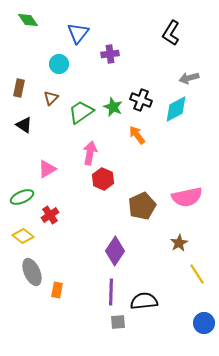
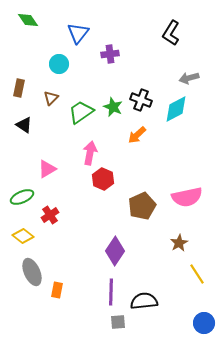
orange arrow: rotated 96 degrees counterclockwise
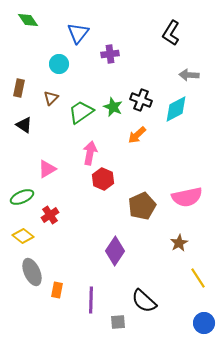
gray arrow: moved 3 px up; rotated 18 degrees clockwise
yellow line: moved 1 px right, 4 px down
purple line: moved 20 px left, 8 px down
black semicircle: rotated 132 degrees counterclockwise
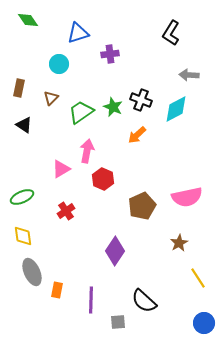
blue triangle: rotated 35 degrees clockwise
pink arrow: moved 3 px left, 2 px up
pink triangle: moved 14 px right
red cross: moved 16 px right, 4 px up
yellow diamond: rotated 45 degrees clockwise
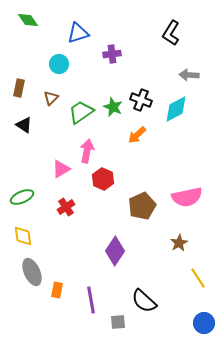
purple cross: moved 2 px right
red cross: moved 4 px up
purple line: rotated 12 degrees counterclockwise
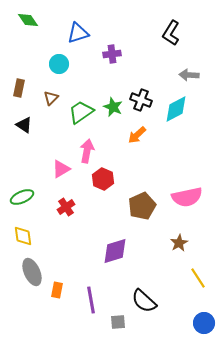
purple diamond: rotated 40 degrees clockwise
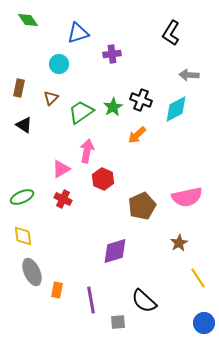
green star: rotated 18 degrees clockwise
red cross: moved 3 px left, 8 px up; rotated 30 degrees counterclockwise
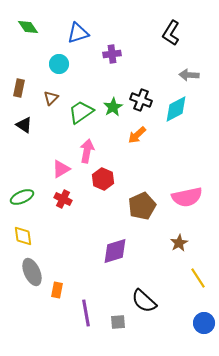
green diamond: moved 7 px down
purple line: moved 5 px left, 13 px down
